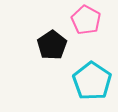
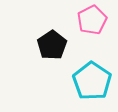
pink pentagon: moved 6 px right; rotated 16 degrees clockwise
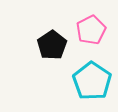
pink pentagon: moved 1 px left, 10 px down
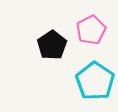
cyan pentagon: moved 3 px right
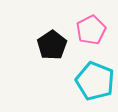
cyan pentagon: rotated 12 degrees counterclockwise
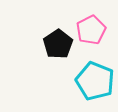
black pentagon: moved 6 px right, 1 px up
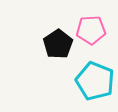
pink pentagon: rotated 24 degrees clockwise
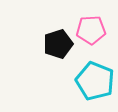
black pentagon: rotated 16 degrees clockwise
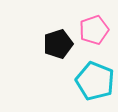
pink pentagon: moved 3 px right; rotated 16 degrees counterclockwise
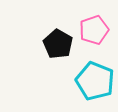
black pentagon: rotated 24 degrees counterclockwise
